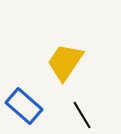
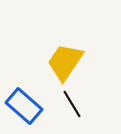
black line: moved 10 px left, 11 px up
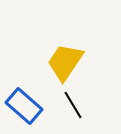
black line: moved 1 px right, 1 px down
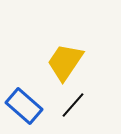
black line: rotated 72 degrees clockwise
